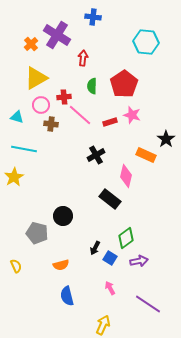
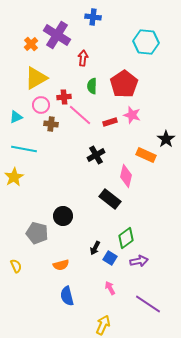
cyan triangle: moved 1 px left; rotated 40 degrees counterclockwise
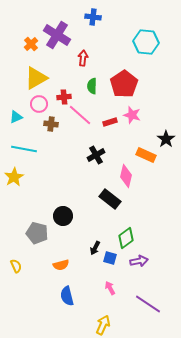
pink circle: moved 2 px left, 1 px up
blue square: rotated 16 degrees counterclockwise
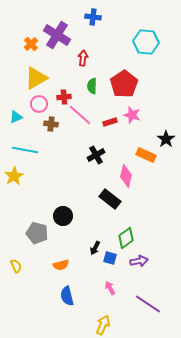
cyan line: moved 1 px right, 1 px down
yellow star: moved 1 px up
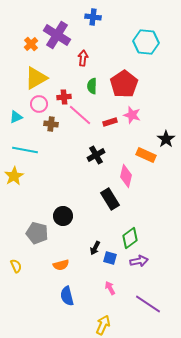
black rectangle: rotated 20 degrees clockwise
green diamond: moved 4 px right
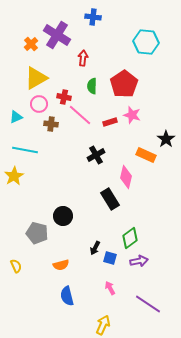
red cross: rotated 16 degrees clockwise
pink diamond: moved 1 px down
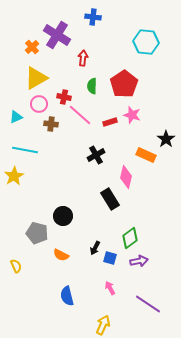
orange cross: moved 1 px right, 3 px down
orange semicircle: moved 10 px up; rotated 42 degrees clockwise
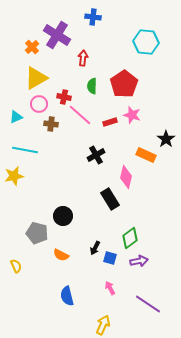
yellow star: rotated 18 degrees clockwise
